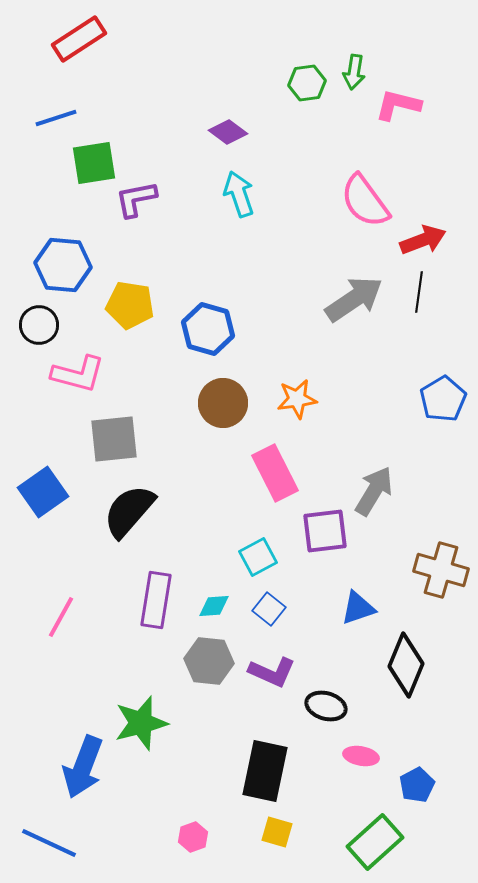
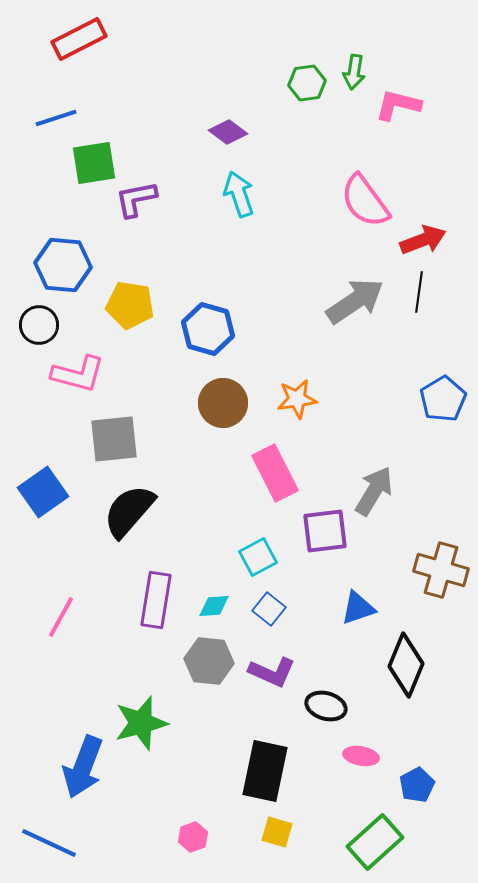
red rectangle at (79, 39): rotated 6 degrees clockwise
gray arrow at (354, 299): moved 1 px right, 2 px down
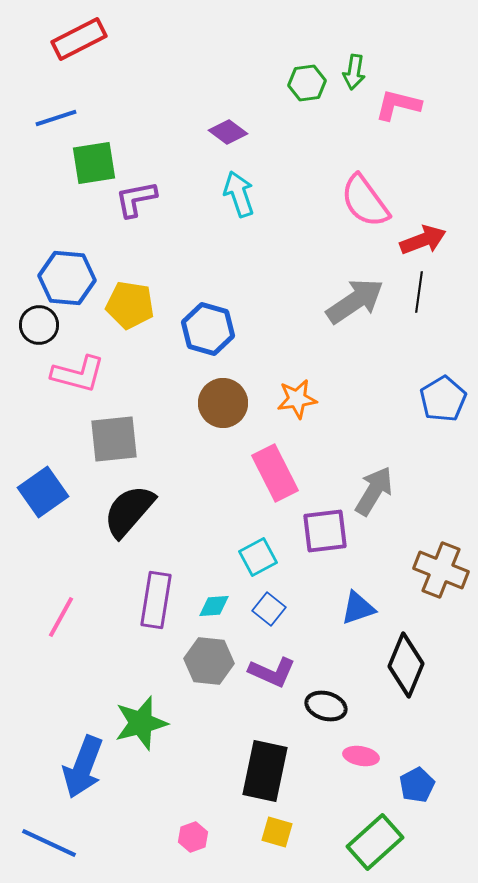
blue hexagon at (63, 265): moved 4 px right, 13 px down
brown cross at (441, 570): rotated 6 degrees clockwise
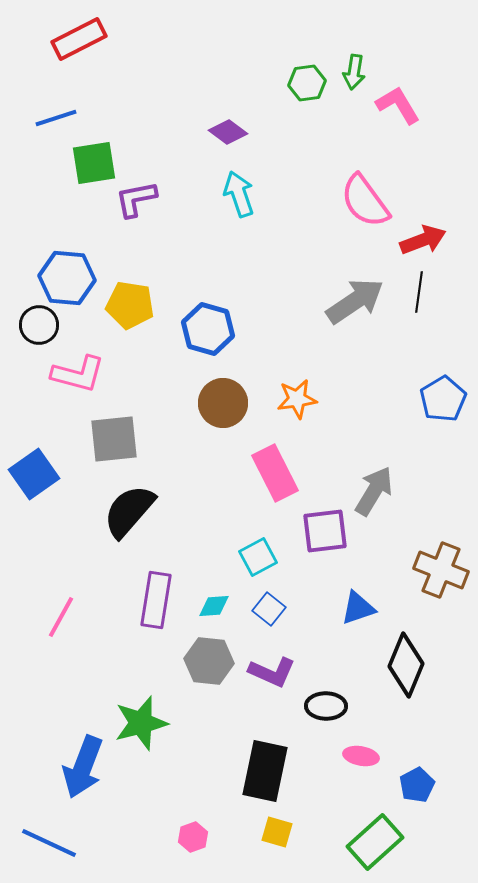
pink L-shape at (398, 105): rotated 45 degrees clockwise
blue square at (43, 492): moved 9 px left, 18 px up
black ellipse at (326, 706): rotated 15 degrees counterclockwise
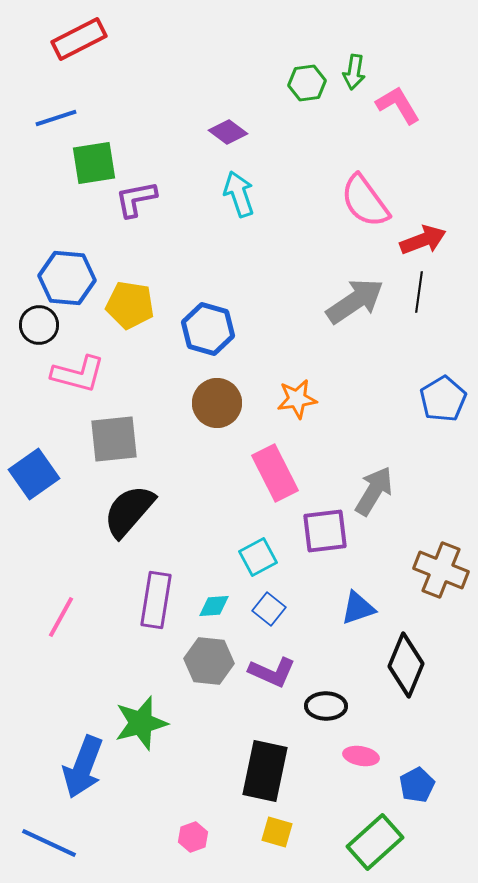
brown circle at (223, 403): moved 6 px left
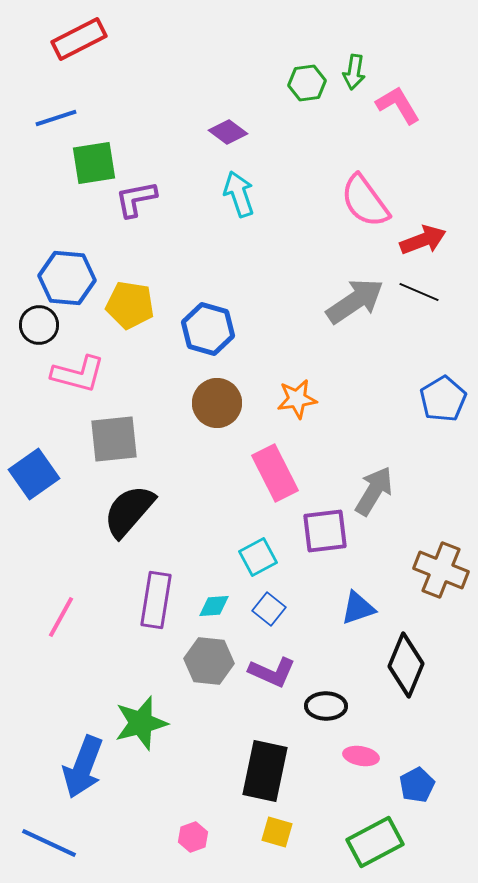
black line at (419, 292): rotated 75 degrees counterclockwise
green rectangle at (375, 842): rotated 14 degrees clockwise
